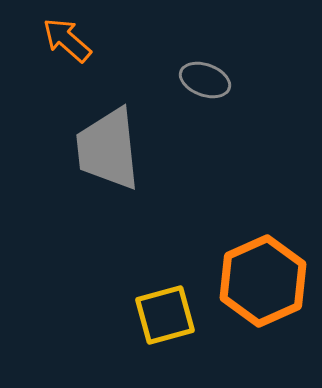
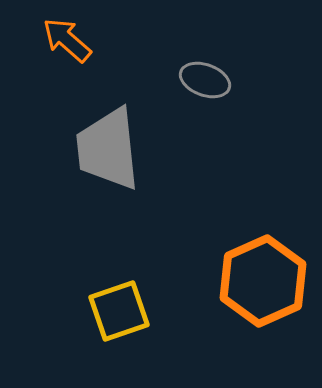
yellow square: moved 46 px left, 4 px up; rotated 4 degrees counterclockwise
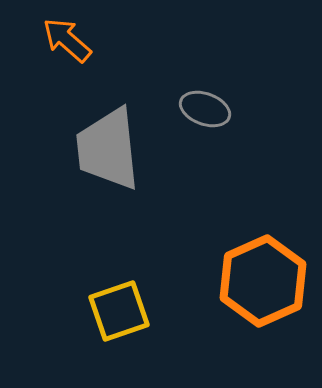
gray ellipse: moved 29 px down
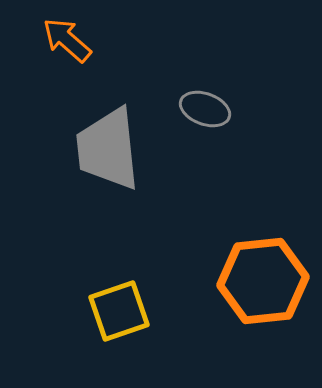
orange hexagon: rotated 18 degrees clockwise
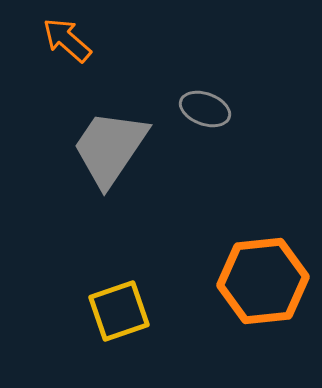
gray trapezoid: moved 2 px right, 1 px up; rotated 40 degrees clockwise
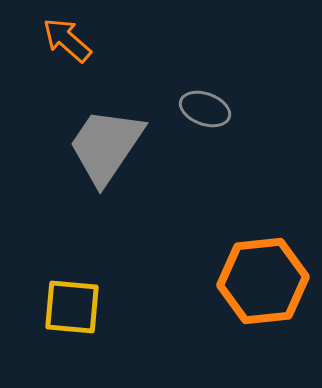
gray trapezoid: moved 4 px left, 2 px up
yellow square: moved 47 px left, 4 px up; rotated 24 degrees clockwise
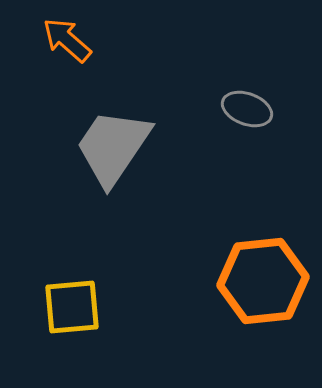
gray ellipse: moved 42 px right
gray trapezoid: moved 7 px right, 1 px down
yellow square: rotated 10 degrees counterclockwise
